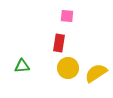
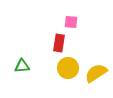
pink square: moved 4 px right, 6 px down
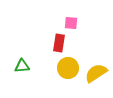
pink square: moved 1 px down
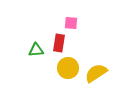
green triangle: moved 14 px right, 16 px up
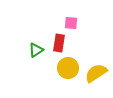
green triangle: rotated 28 degrees counterclockwise
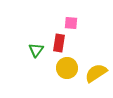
green triangle: rotated 21 degrees counterclockwise
yellow circle: moved 1 px left
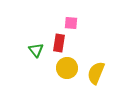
green triangle: rotated 14 degrees counterclockwise
yellow semicircle: rotated 35 degrees counterclockwise
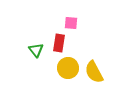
yellow circle: moved 1 px right
yellow semicircle: moved 2 px left, 1 px up; rotated 50 degrees counterclockwise
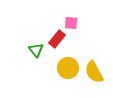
red rectangle: moved 2 px left, 4 px up; rotated 30 degrees clockwise
